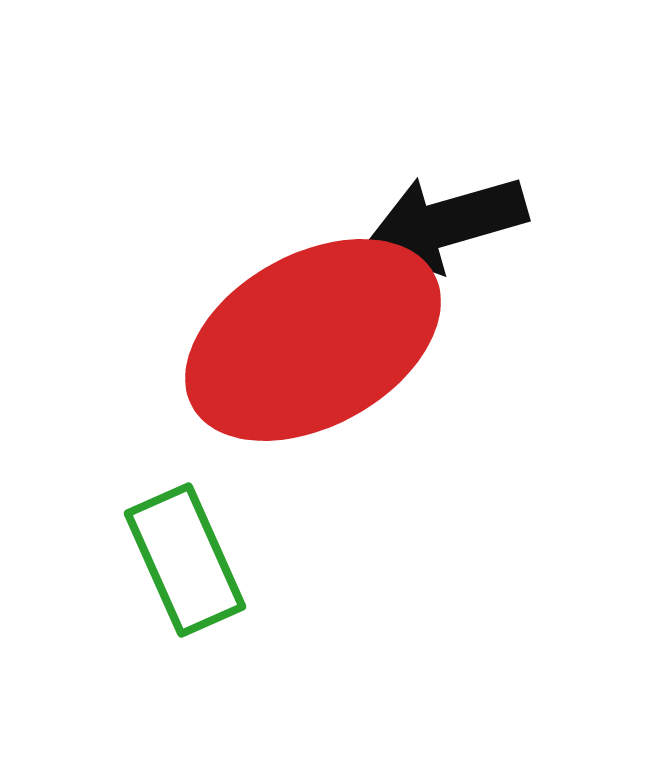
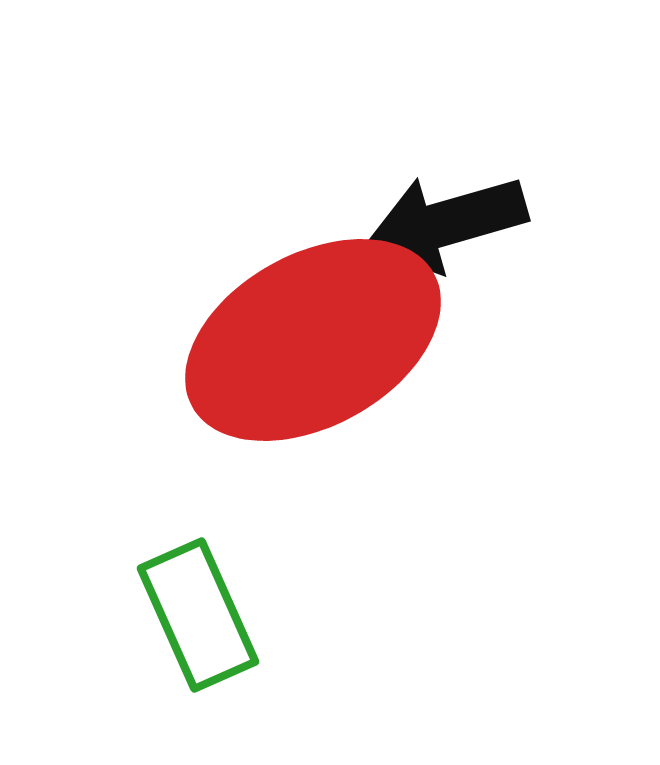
green rectangle: moved 13 px right, 55 px down
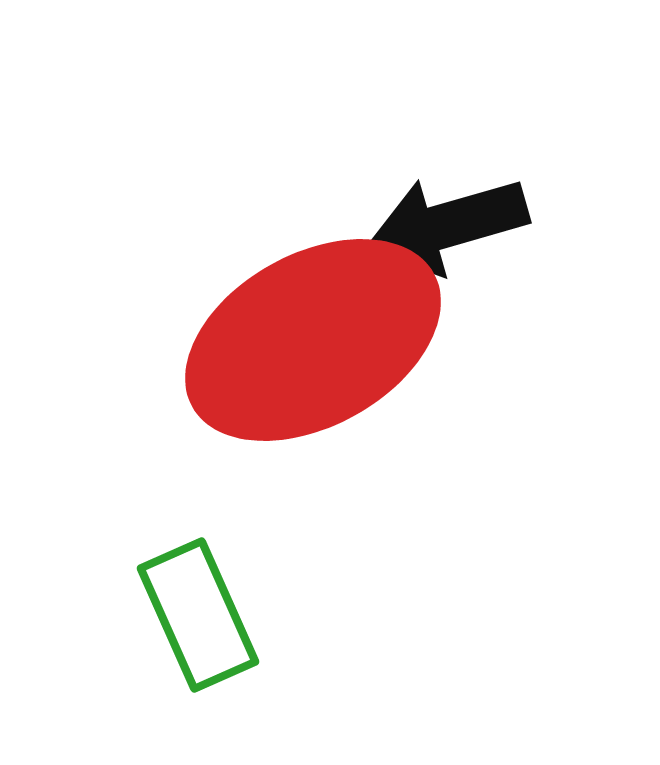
black arrow: moved 1 px right, 2 px down
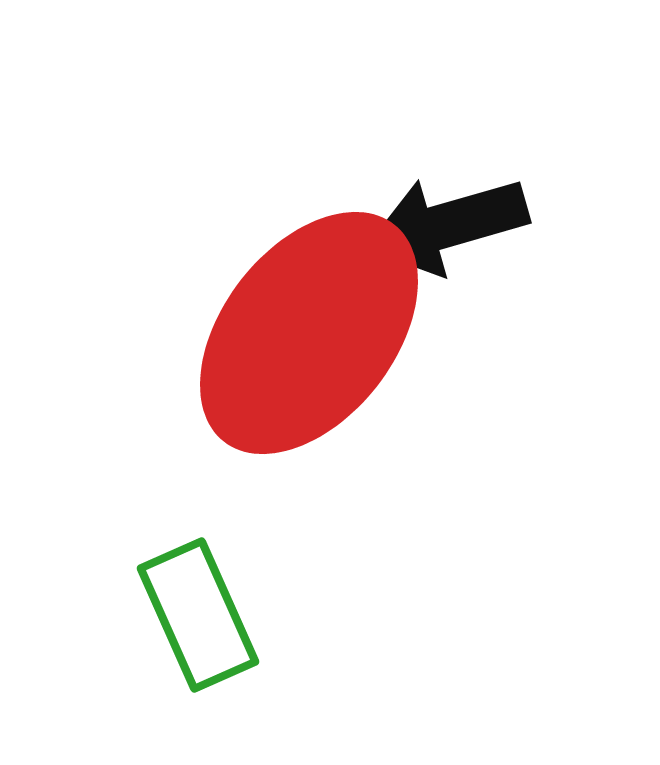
red ellipse: moved 4 px left, 7 px up; rotated 23 degrees counterclockwise
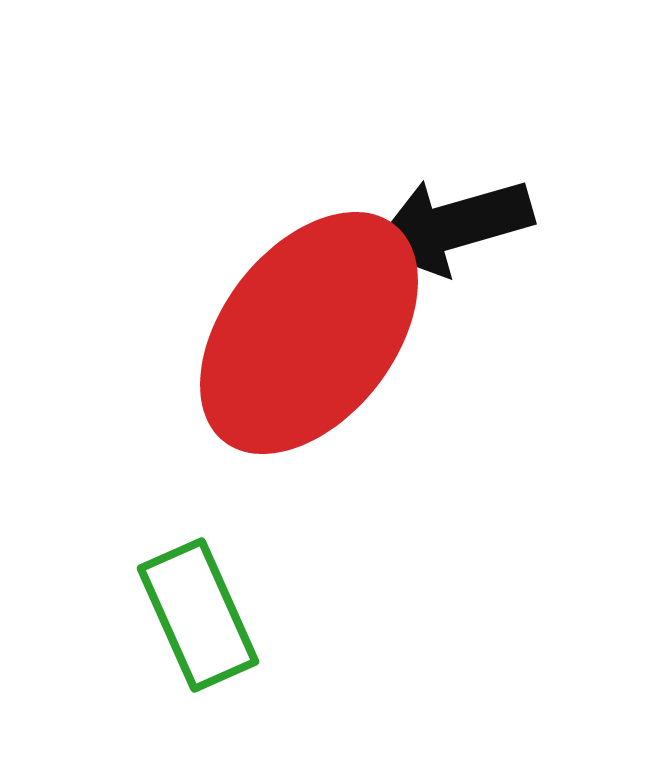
black arrow: moved 5 px right, 1 px down
